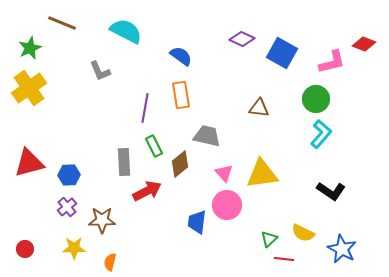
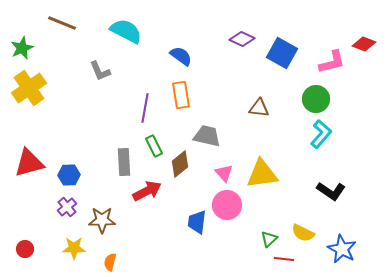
green star: moved 8 px left
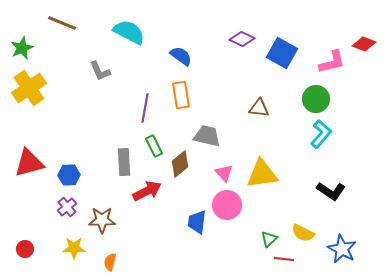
cyan semicircle: moved 3 px right, 1 px down
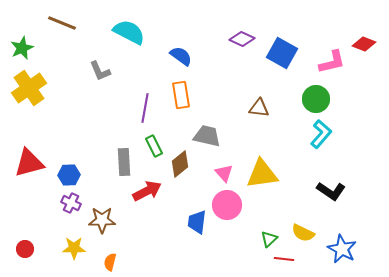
purple cross: moved 4 px right, 4 px up; rotated 24 degrees counterclockwise
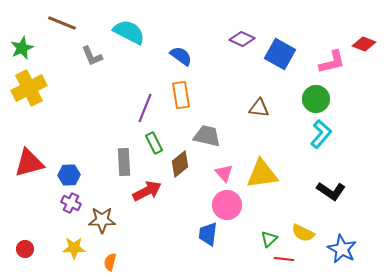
blue square: moved 2 px left, 1 px down
gray L-shape: moved 8 px left, 15 px up
yellow cross: rotated 8 degrees clockwise
purple line: rotated 12 degrees clockwise
green rectangle: moved 3 px up
blue trapezoid: moved 11 px right, 12 px down
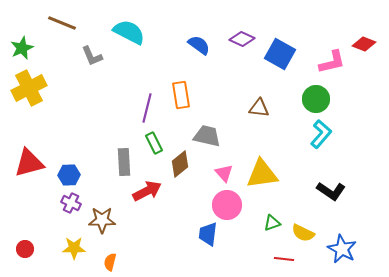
blue semicircle: moved 18 px right, 11 px up
purple line: moved 2 px right; rotated 8 degrees counterclockwise
green triangle: moved 3 px right, 16 px up; rotated 24 degrees clockwise
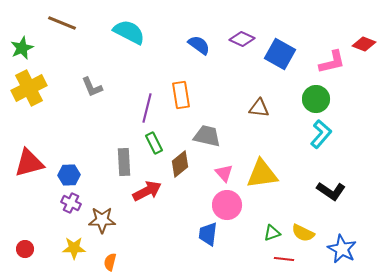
gray L-shape: moved 31 px down
green triangle: moved 10 px down
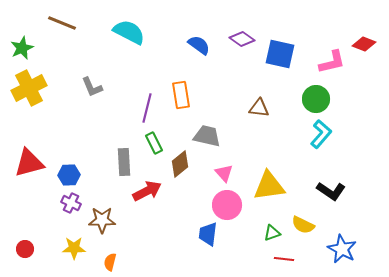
purple diamond: rotated 10 degrees clockwise
blue square: rotated 16 degrees counterclockwise
yellow triangle: moved 7 px right, 12 px down
yellow semicircle: moved 8 px up
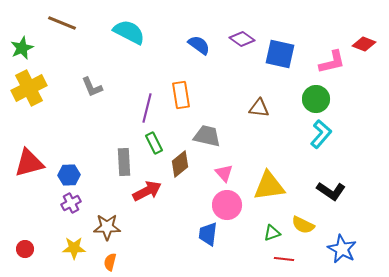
purple cross: rotated 36 degrees clockwise
brown star: moved 5 px right, 7 px down
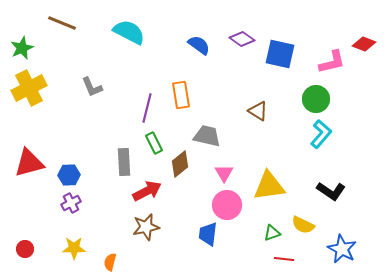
brown triangle: moved 1 px left, 3 px down; rotated 25 degrees clockwise
pink triangle: rotated 12 degrees clockwise
brown star: moved 39 px right; rotated 12 degrees counterclockwise
